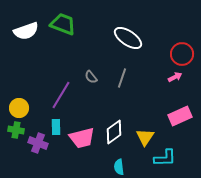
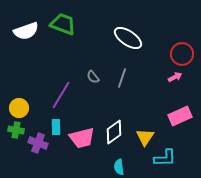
gray semicircle: moved 2 px right
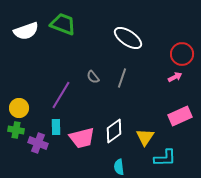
white diamond: moved 1 px up
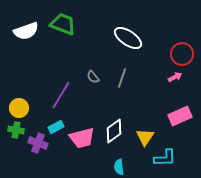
cyan rectangle: rotated 63 degrees clockwise
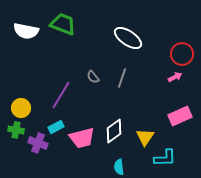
white semicircle: rotated 30 degrees clockwise
yellow circle: moved 2 px right
